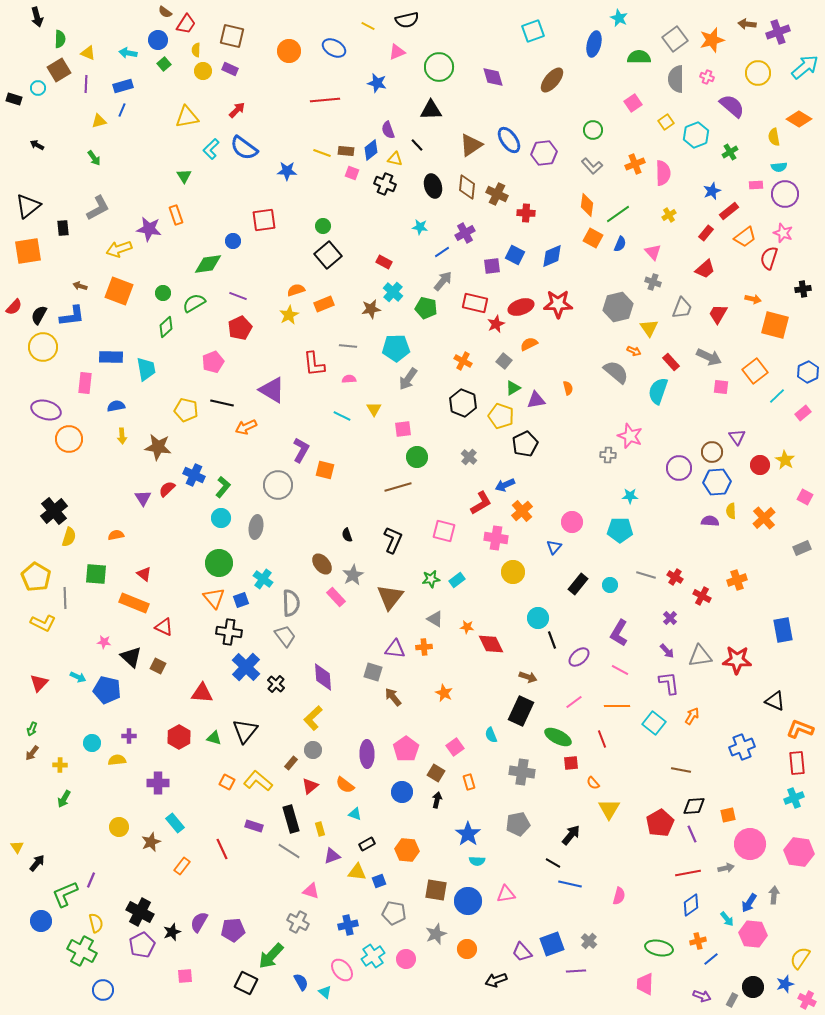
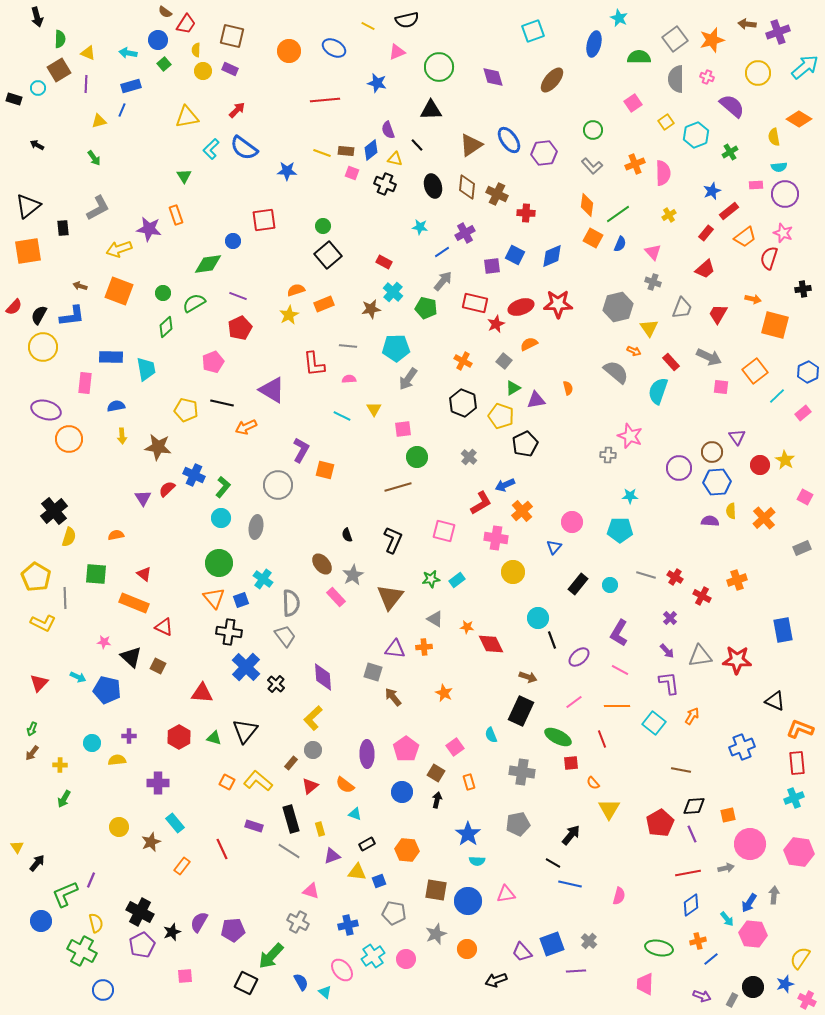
blue rectangle at (123, 86): moved 8 px right
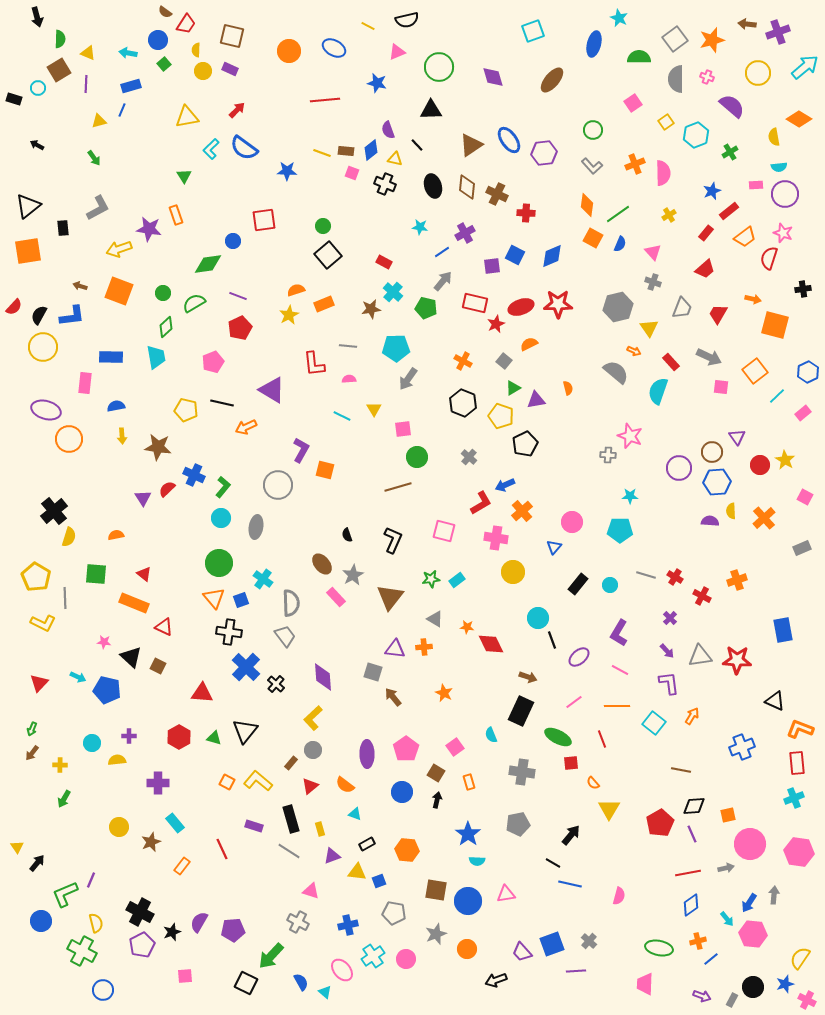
cyan trapezoid at (146, 369): moved 10 px right, 12 px up
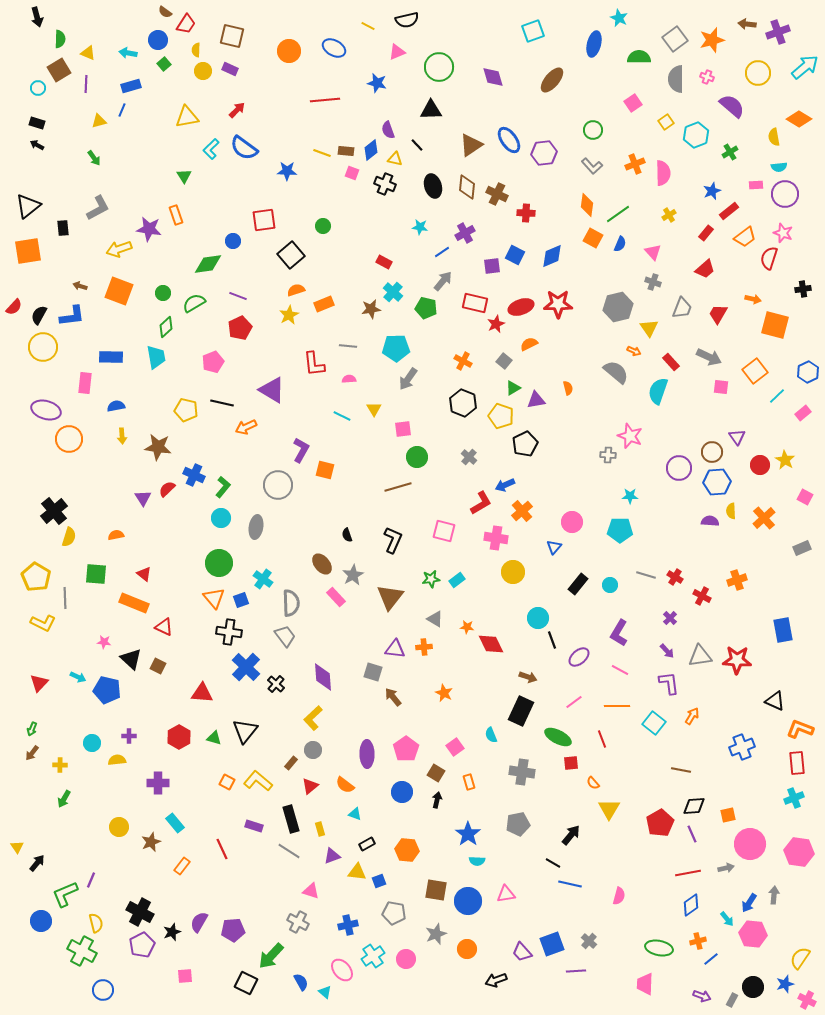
black rectangle at (14, 99): moved 23 px right, 24 px down
black square at (328, 255): moved 37 px left
black triangle at (131, 657): moved 2 px down
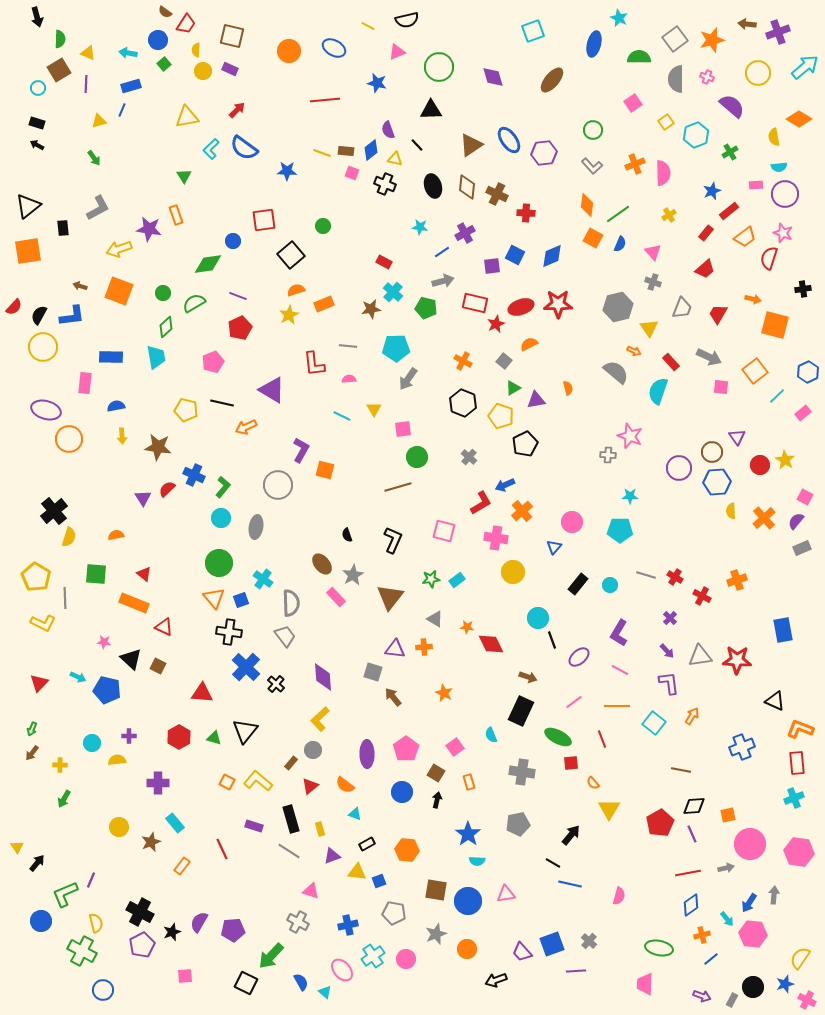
gray arrow at (443, 281): rotated 35 degrees clockwise
purple semicircle at (710, 521): moved 86 px right; rotated 54 degrees counterclockwise
yellow L-shape at (313, 718): moved 7 px right, 1 px down
orange cross at (698, 941): moved 4 px right, 6 px up
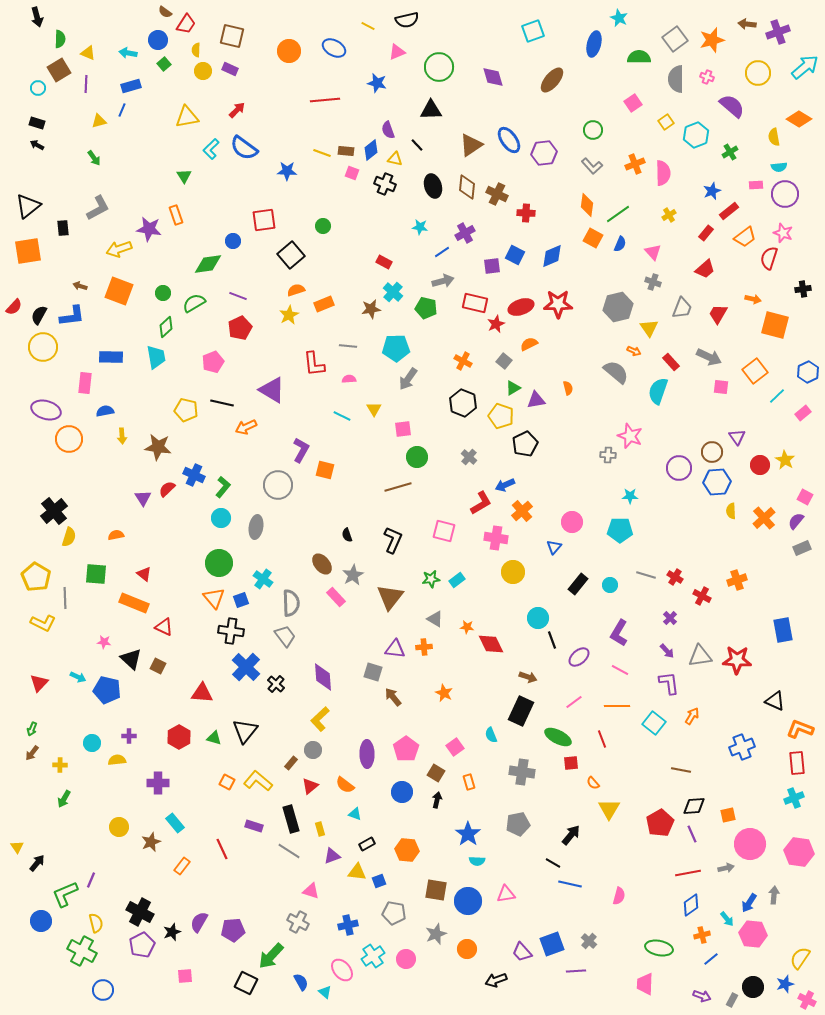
blue semicircle at (116, 406): moved 11 px left, 5 px down
black cross at (229, 632): moved 2 px right, 1 px up
